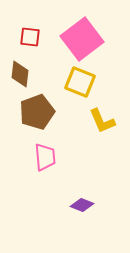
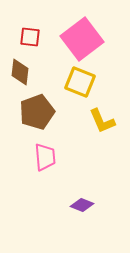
brown diamond: moved 2 px up
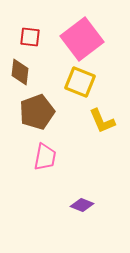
pink trapezoid: rotated 16 degrees clockwise
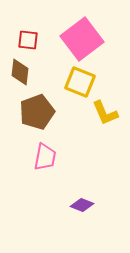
red square: moved 2 px left, 3 px down
yellow L-shape: moved 3 px right, 8 px up
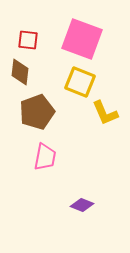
pink square: rotated 33 degrees counterclockwise
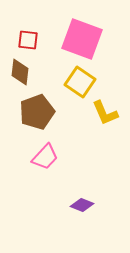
yellow square: rotated 12 degrees clockwise
pink trapezoid: rotated 32 degrees clockwise
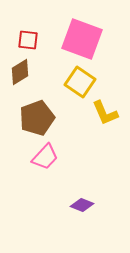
brown diamond: rotated 52 degrees clockwise
brown pentagon: moved 6 px down
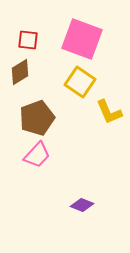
yellow L-shape: moved 4 px right, 1 px up
pink trapezoid: moved 8 px left, 2 px up
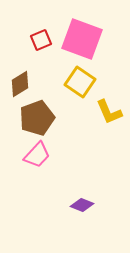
red square: moved 13 px right; rotated 30 degrees counterclockwise
brown diamond: moved 12 px down
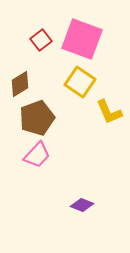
red square: rotated 15 degrees counterclockwise
